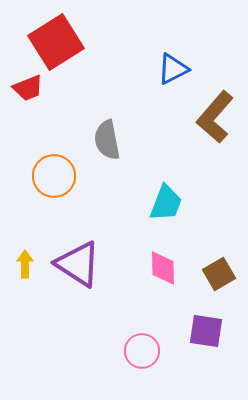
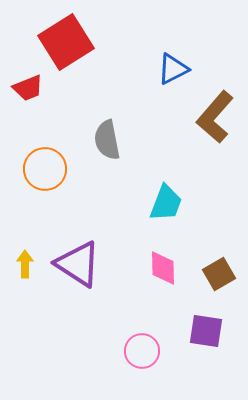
red square: moved 10 px right
orange circle: moved 9 px left, 7 px up
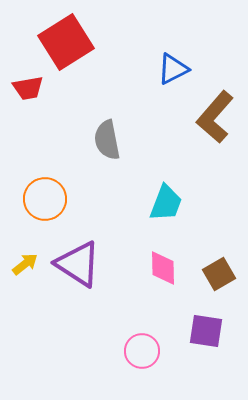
red trapezoid: rotated 12 degrees clockwise
orange circle: moved 30 px down
yellow arrow: rotated 52 degrees clockwise
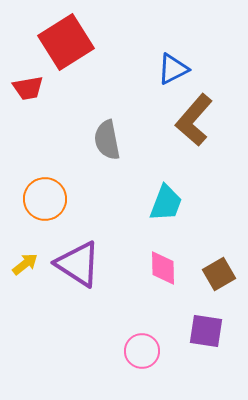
brown L-shape: moved 21 px left, 3 px down
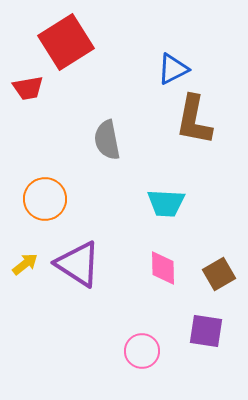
brown L-shape: rotated 30 degrees counterclockwise
cyan trapezoid: rotated 72 degrees clockwise
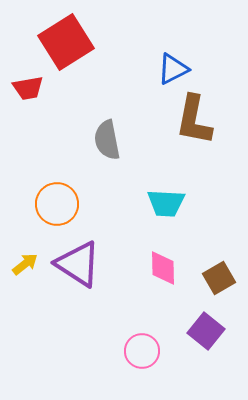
orange circle: moved 12 px right, 5 px down
brown square: moved 4 px down
purple square: rotated 30 degrees clockwise
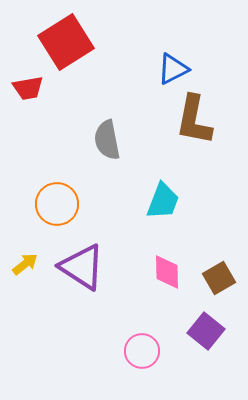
cyan trapezoid: moved 3 px left, 2 px up; rotated 72 degrees counterclockwise
purple triangle: moved 4 px right, 3 px down
pink diamond: moved 4 px right, 4 px down
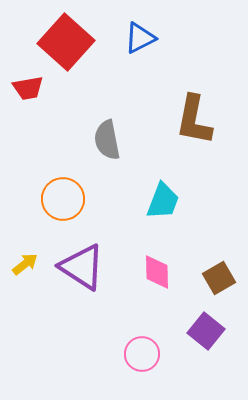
red square: rotated 16 degrees counterclockwise
blue triangle: moved 33 px left, 31 px up
orange circle: moved 6 px right, 5 px up
pink diamond: moved 10 px left
pink circle: moved 3 px down
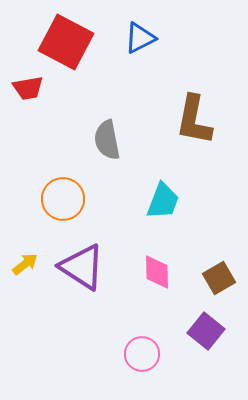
red square: rotated 14 degrees counterclockwise
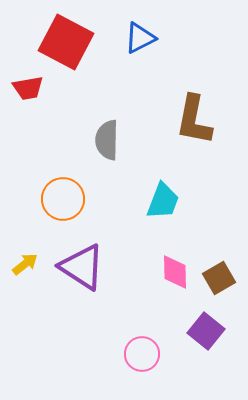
gray semicircle: rotated 12 degrees clockwise
pink diamond: moved 18 px right
